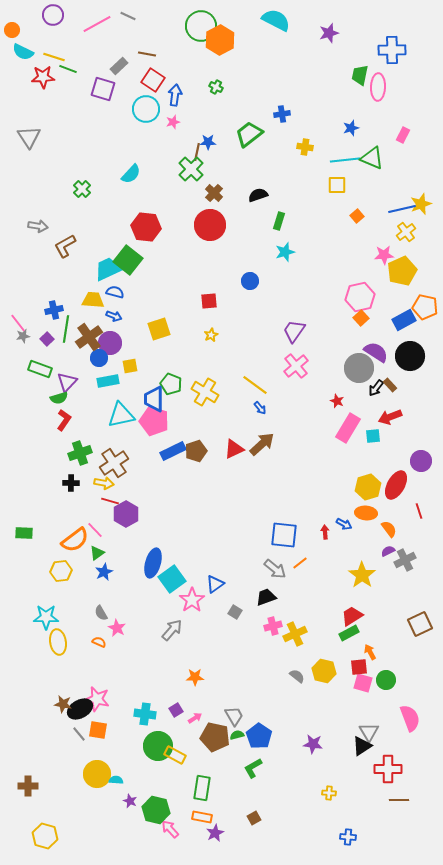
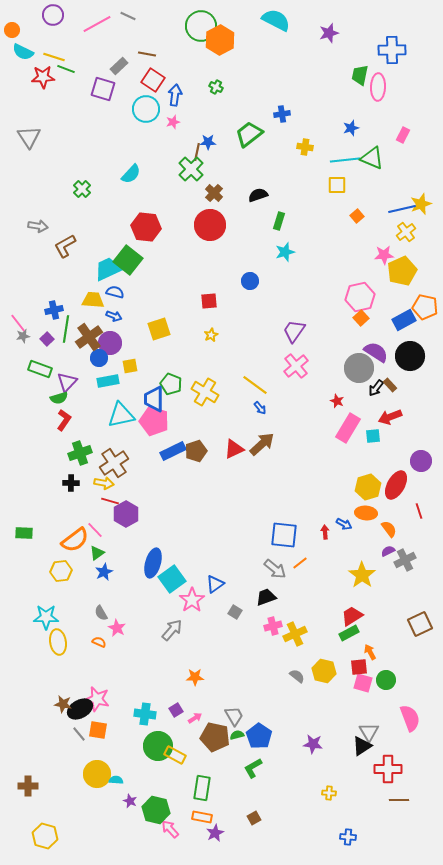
green line at (68, 69): moved 2 px left
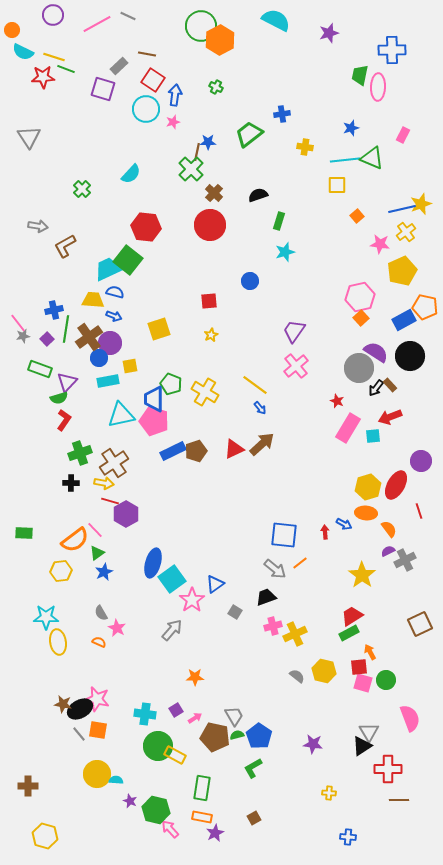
pink star at (384, 255): moved 4 px left, 11 px up; rotated 12 degrees clockwise
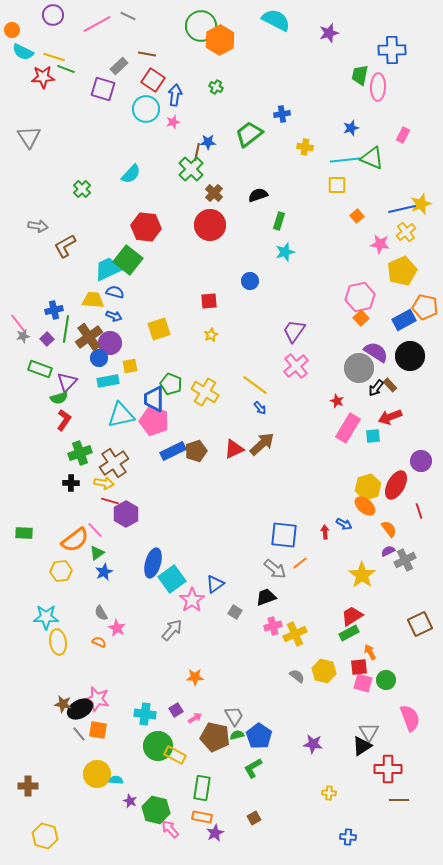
orange ellipse at (366, 513): moved 1 px left, 7 px up; rotated 35 degrees clockwise
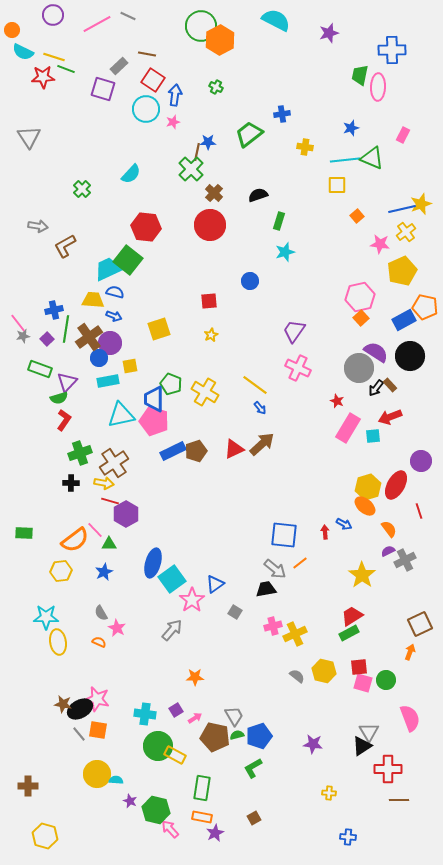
pink cross at (296, 366): moved 2 px right, 2 px down; rotated 25 degrees counterclockwise
green triangle at (97, 553): moved 12 px right, 9 px up; rotated 35 degrees clockwise
black trapezoid at (266, 597): moved 8 px up; rotated 10 degrees clockwise
orange arrow at (370, 652): moved 40 px right; rotated 49 degrees clockwise
blue pentagon at (259, 736): rotated 20 degrees clockwise
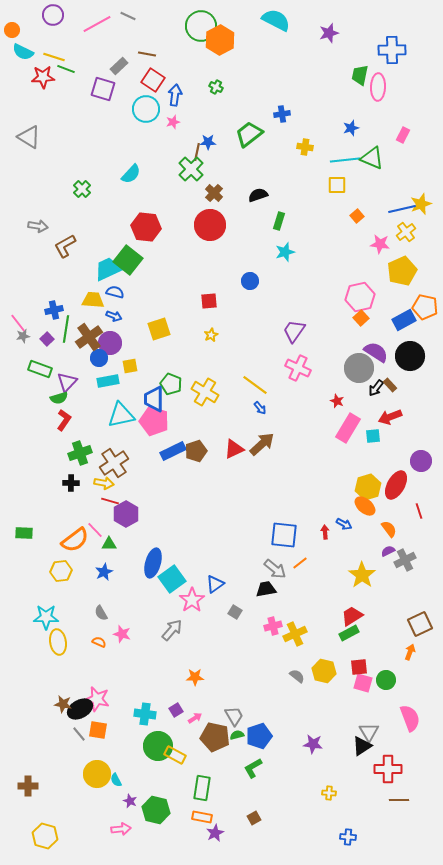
gray triangle at (29, 137): rotated 25 degrees counterclockwise
pink star at (117, 628): moved 5 px right, 6 px down; rotated 12 degrees counterclockwise
cyan semicircle at (116, 780): rotated 120 degrees counterclockwise
pink arrow at (170, 829): moved 49 px left; rotated 126 degrees clockwise
